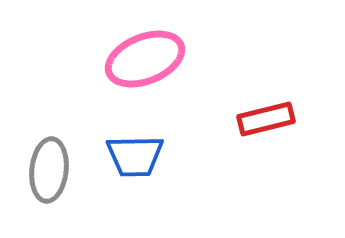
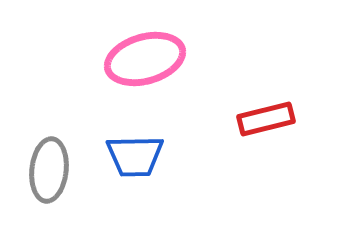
pink ellipse: rotated 6 degrees clockwise
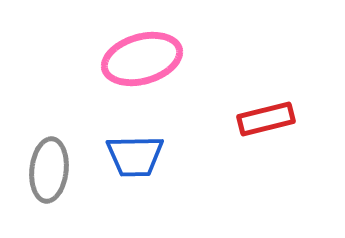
pink ellipse: moved 3 px left
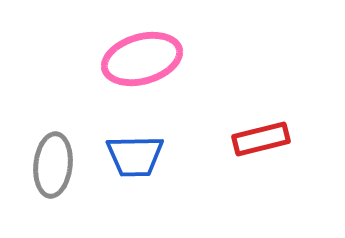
red rectangle: moved 5 px left, 20 px down
gray ellipse: moved 4 px right, 5 px up
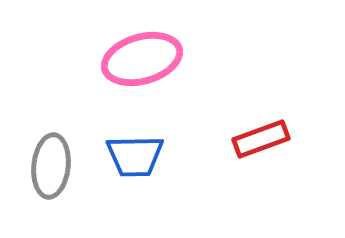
red rectangle: rotated 6 degrees counterclockwise
gray ellipse: moved 2 px left, 1 px down
